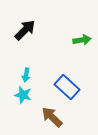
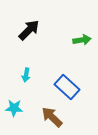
black arrow: moved 4 px right
cyan star: moved 9 px left, 13 px down; rotated 12 degrees counterclockwise
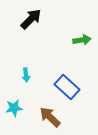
black arrow: moved 2 px right, 11 px up
cyan arrow: rotated 16 degrees counterclockwise
cyan star: rotated 12 degrees counterclockwise
brown arrow: moved 2 px left
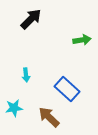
blue rectangle: moved 2 px down
brown arrow: moved 1 px left
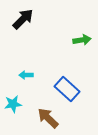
black arrow: moved 8 px left
cyan arrow: rotated 96 degrees clockwise
cyan star: moved 1 px left, 4 px up
brown arrow: moved 1 px left, 1 px down
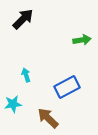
cyan arrow: rotated 72 degrees clockwise
blue rectangle: moved 2 px up; rotated 70 degrees counterclockwise
